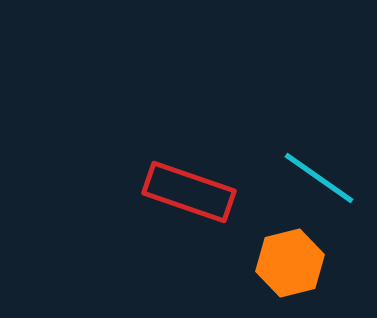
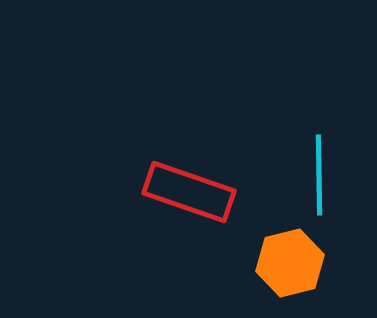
cyan line: moved 3 px up; rotated 54 degrees clockwise
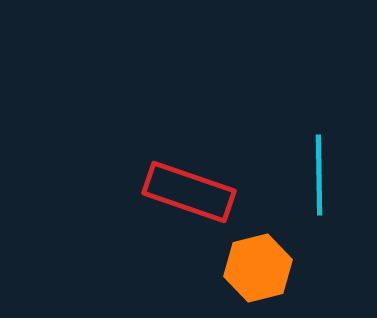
orange hexagon: moved 32 px left, 5 px down
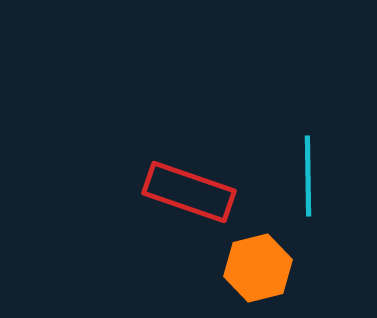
cyan line: moved 11 px left, 1 px down
